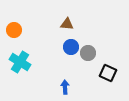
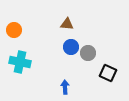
cyan cross: rotated 20 degrees counterclockwise
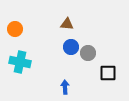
orange circle: moved 1 px right, 1 px up
black square: rotated 24 degrees counterclockwise
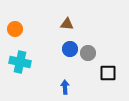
blue circle: moved 1 px left, 2 px down
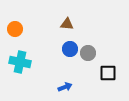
blue arrow: rotated 72 degrees clockwise
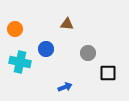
blue circle: moved 24 px left
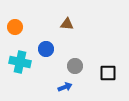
orange circle: moved 2 px up
gray circle: moved 13 px left, 13 px down
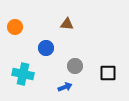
blue circle: moved 1 px up
cyan cross: moved 3 px right, 12 px down
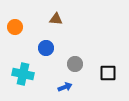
brown triangle: moved 11 px left, 5 px up
gray circle: moved 2 px up
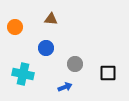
brown triangle: moved 5 px left
